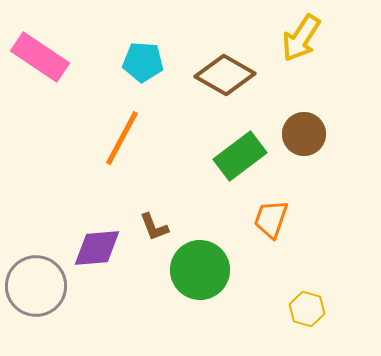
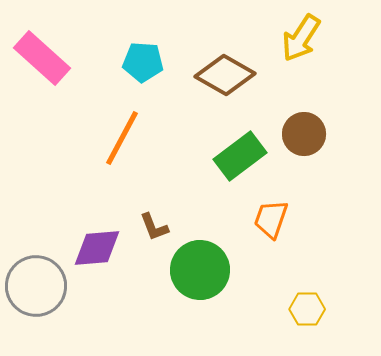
pink rectangle: moved 2 px right, 1 px down; rotated 8 degrees clockwise
yellow hexagon: rotated 16 degrees counterclockwise
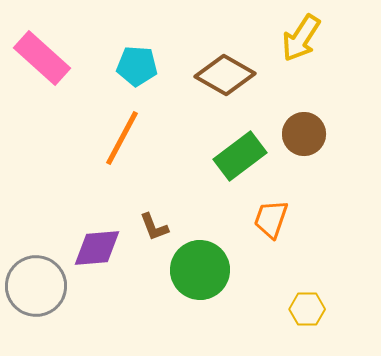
cyan pentagon: moved 6 px left, 4 px down
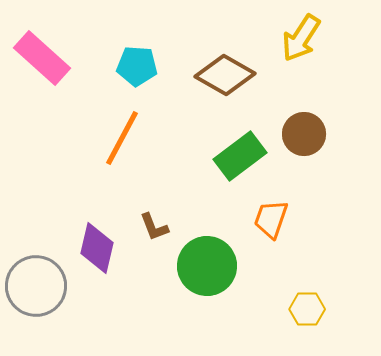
purple diamond: rotated 72 degrees counterclockwise
green circle: moved 7 px right, 4 px up
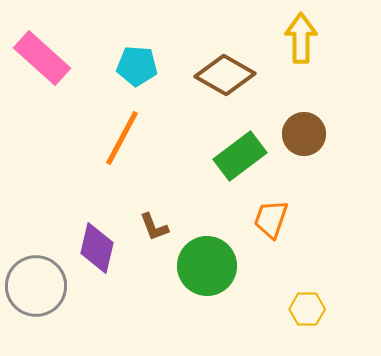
yellow arrow: rotated 147 degrees clockwise
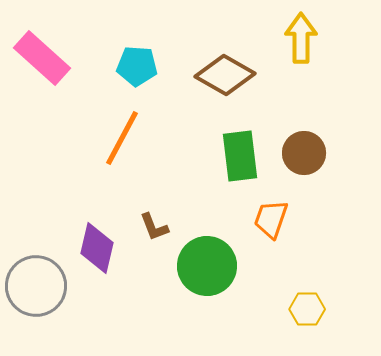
brown circle: moved 19 px down
green rectangle: rotated 60 degrees counterclockwise
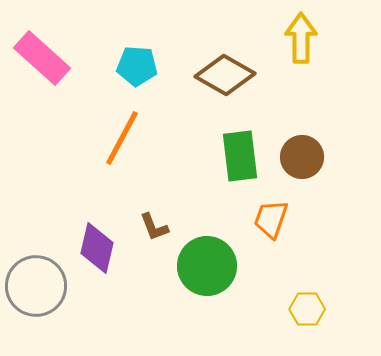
brown circle: moved 2 px left, 4 px down
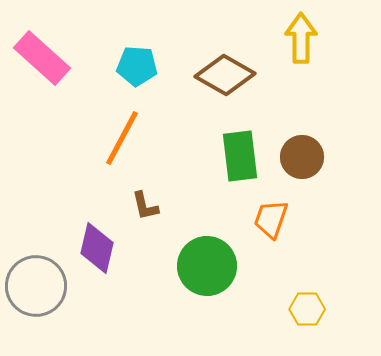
brown L-shape: moved 9 px left, 21 px up; rotated 8 degrees clockwise
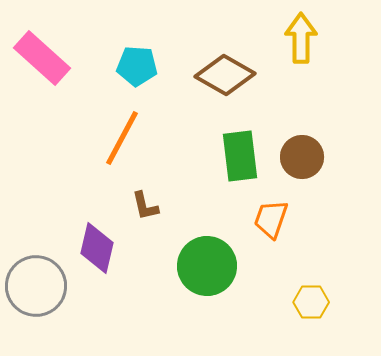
yellow hexagon: moved 4 px right, 7 px up
